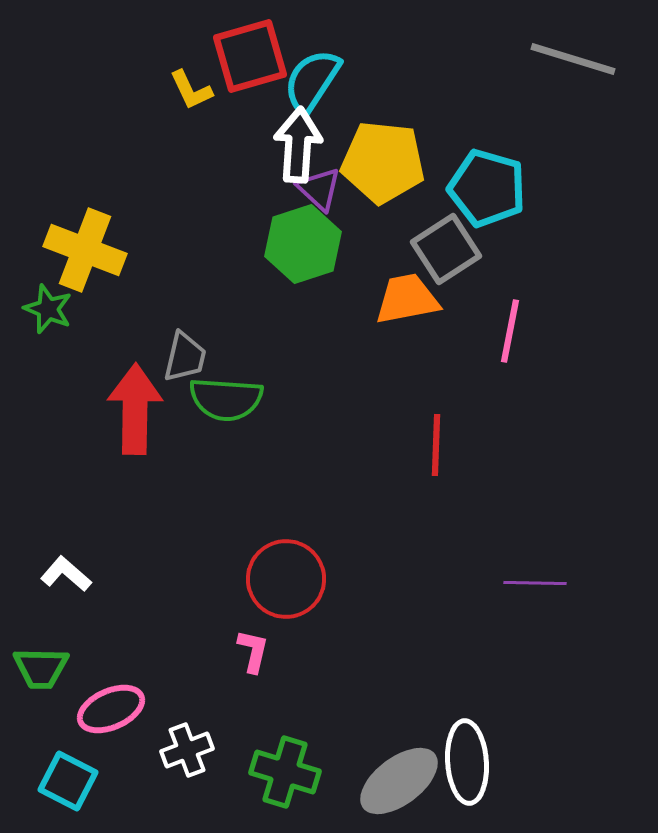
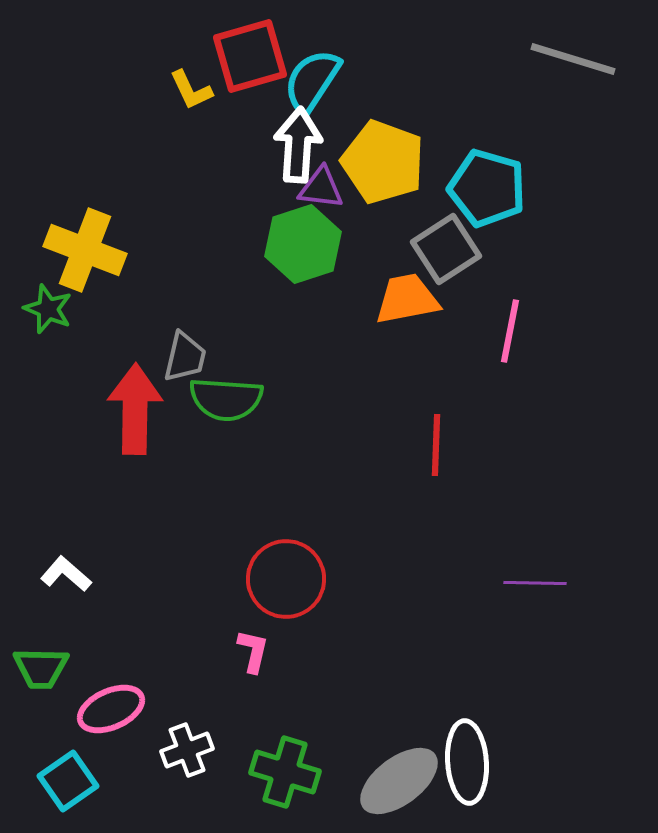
yellow pentagon: rotated 14 degrees clockwise
purple triangle: moved 2 px right, 1 px up; rotated 36 degrees counterclockwise
cyan square: rotated 28 degrees clockwise
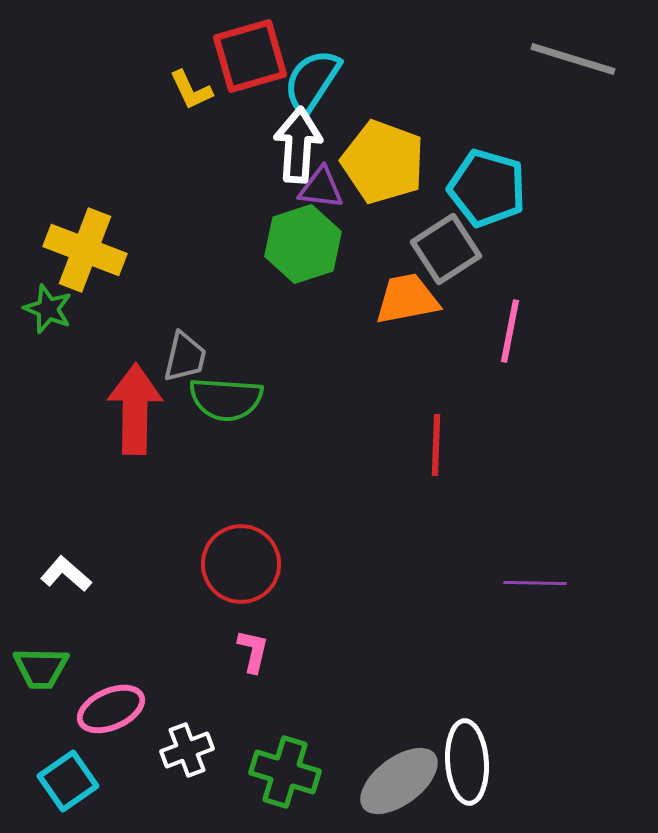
red circle: moved 45 px left, 15 px up
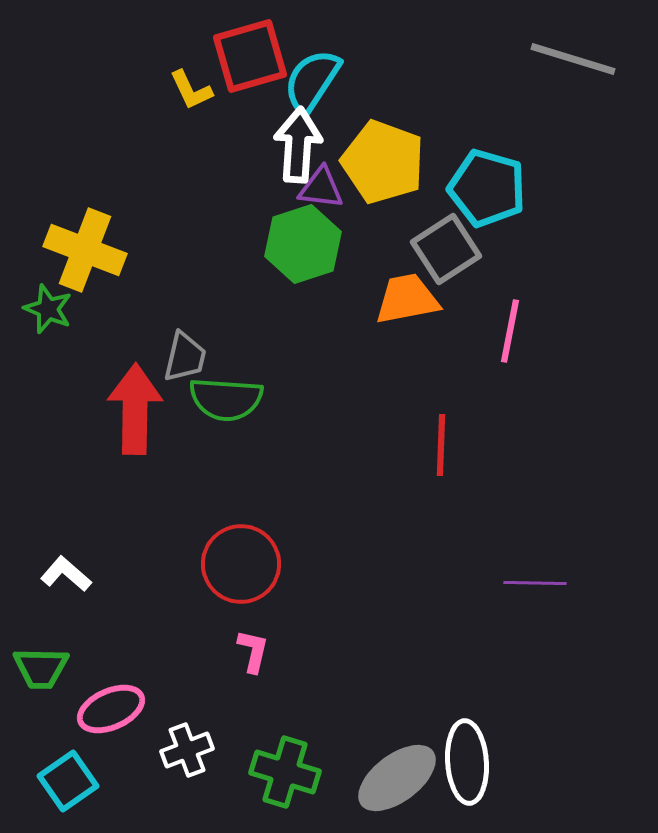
red line: moved 5 px right
gray ellipse: moved 2 px left, 3 px up
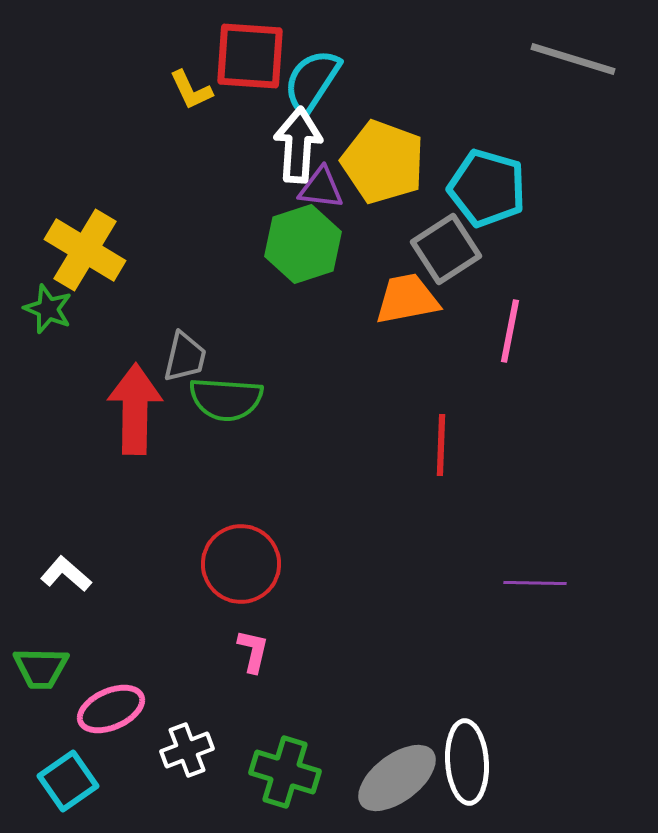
red square: rotated 20 degrees clockwise
yellow cross: rotated 10 degrees clockwise
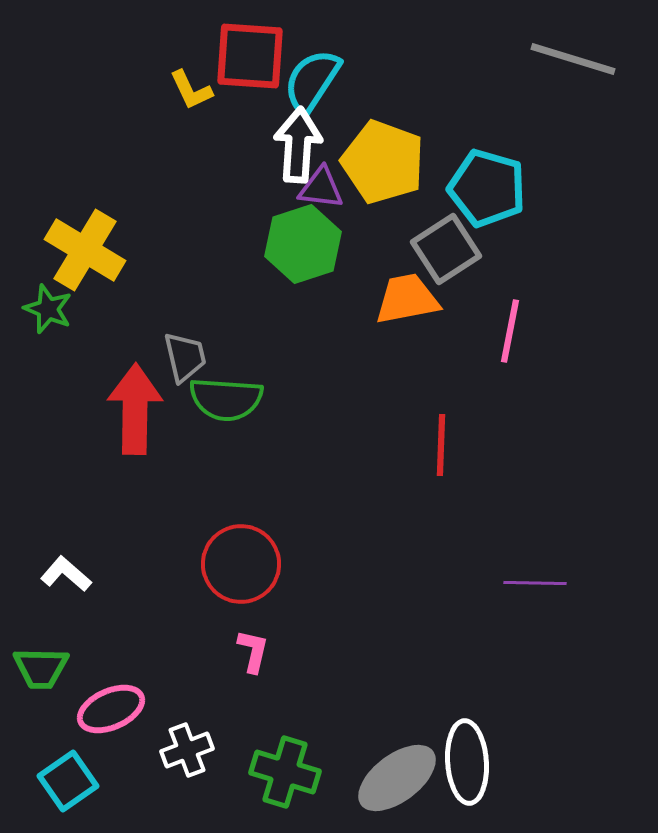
gray trapezoid: rotated 26 degrees counterclockwise
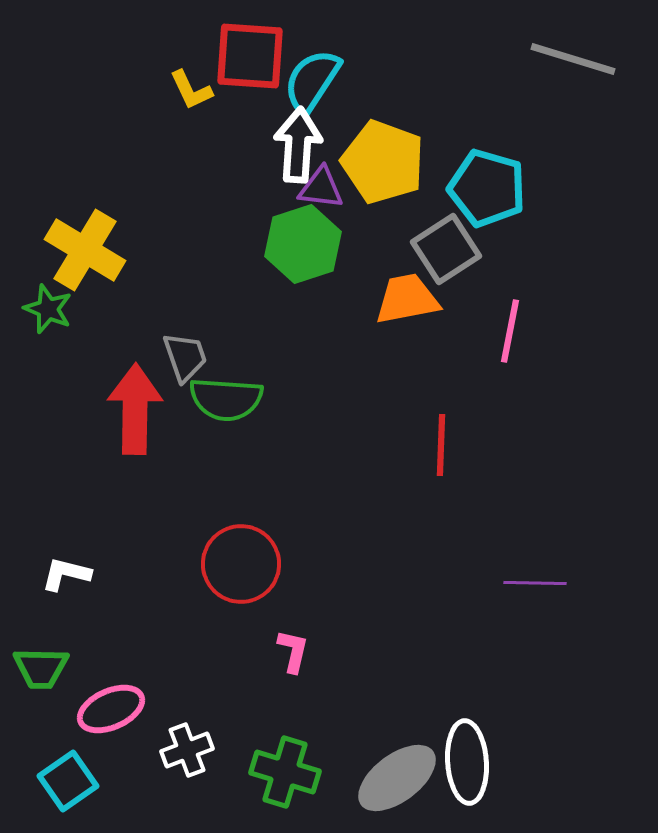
gray trapezoid: rotated 6 degrees counterclockwise
white L-shape: rotated 27 degrees counterclockwise
pink L-shape: moved 40 px right
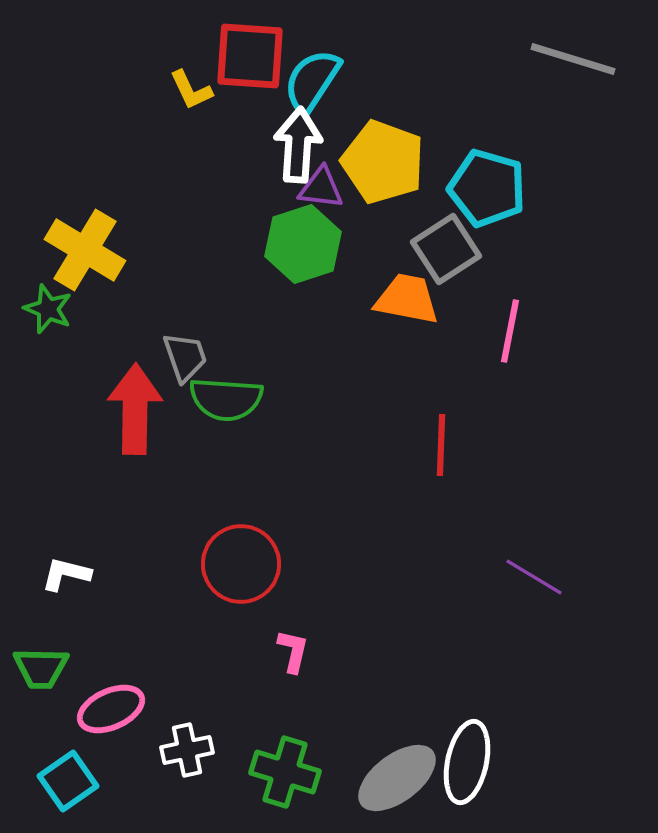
orange trapezoid: rotated 22 degrees clockwise
purple line: moved 1 px left, 6 px up; rotated 30 degrees clockwise
white cross: rotated 9 degrees clockwise
white ellipse: rotated 16 degrees clockwise
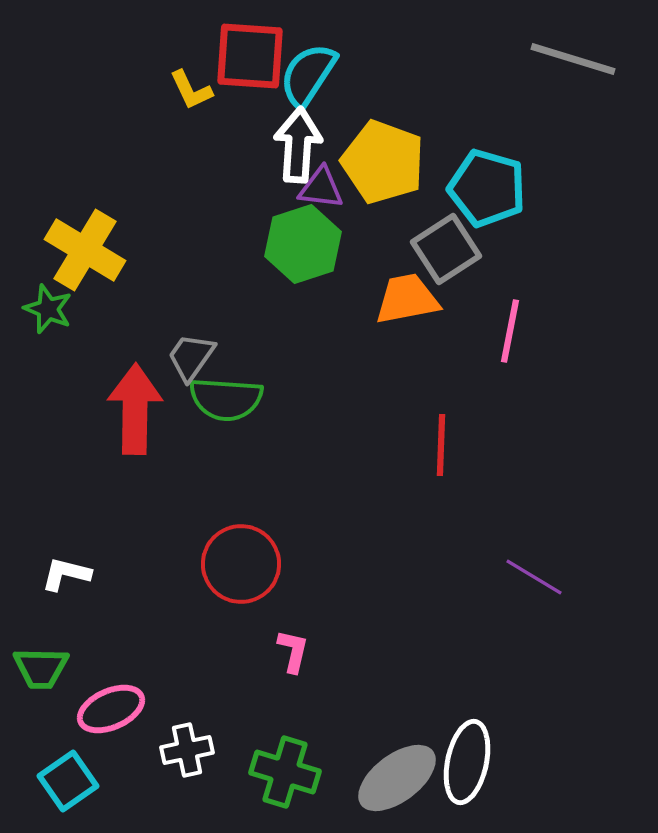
cyan semicircle: moved 4 px left, 6 px up
orange trapezoid: rotated 22 degrees counterclockwise
gray trapezoid: moved 6 px right; rotated 126 degrees counterclockwise
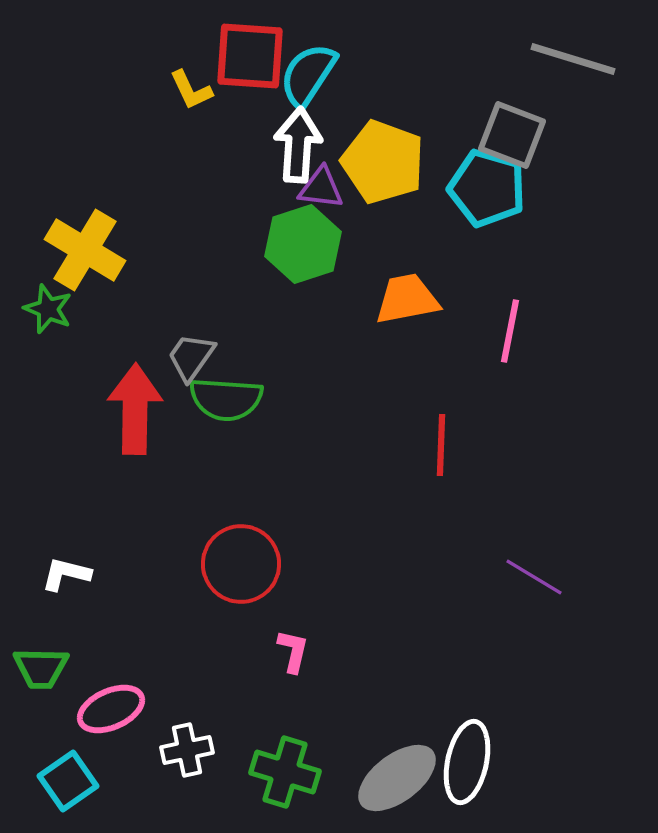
gray square: moved 66 px right, 114 px up; rotated 36 degrees counterclockwise
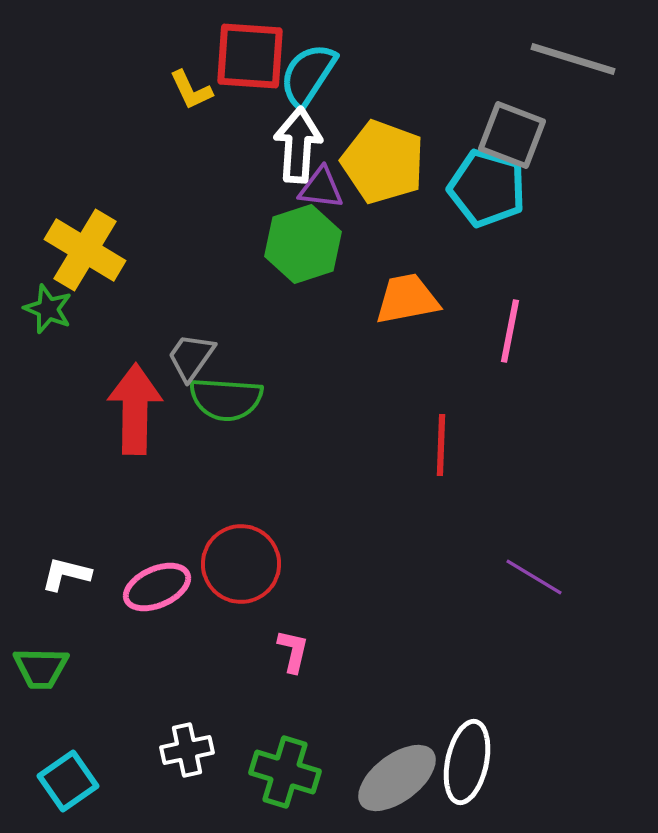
pink ellipse: moved 46 px right, 122 px up
